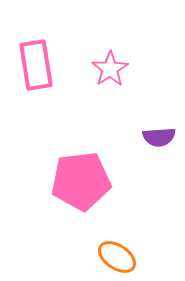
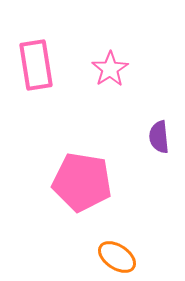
purple semicircle: rotated 88 degrees clockwise
pink pentagon: moved 1 px right, 1 px down; rotated 16 degrees clockwise
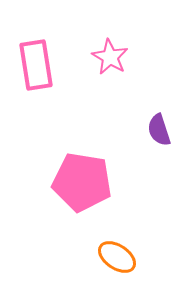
pink star: moved 12 px up; rotated 9 degrees counterclockwise
purple semicircle: moved 7 px up; rotated 12 degrees counterclockwise
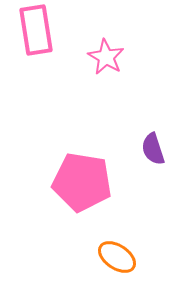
pink star: moved 4 px left
pink rectangle: moved 35 px up
purple semicircle: moved 6 px left, 19 px down
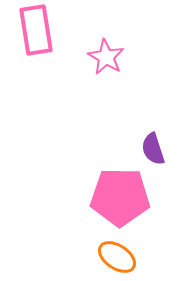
pink pentagon: moved 38 px right, 15 px down; rotated 8 degrees counterclockwise
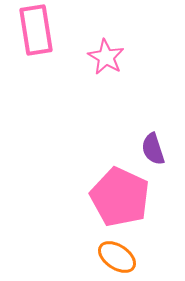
pink pentagon: rotated 24 degrees clockwise
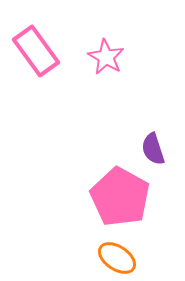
pink rectangle: moved 21 px down; rotated 27 degrees counterclockwise
pink pentagon: rotated 4 degrees clockwise
orange ellipse: moved 1 px down
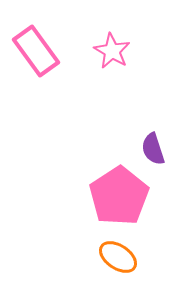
pink star: moved 6 px right, 6 px up
pink pentagon: moved 1 px left, 1 px up; rotated 10 degrees clockwise
orange ellipse: moved 1 px right, 1 px up
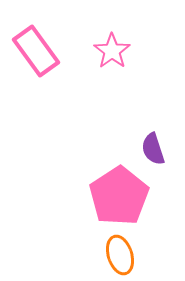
pink star: rotated 6 degrees clockwise
orange ellipse: moved 2 px right, 2 px up; rotated 39 degrees clockwise
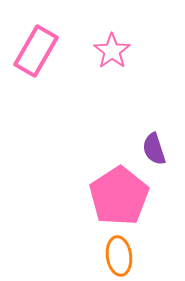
pink rectangle: rotated 66 degrees clockwise
purple semicircle: moved 1 px right
orange ellipse: moved 1 px left, 1 px down; rotated 9 degrees clockwise
